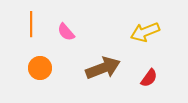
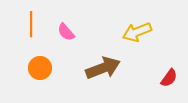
yellow arrow: moved 8 px left
red semicircle: moved 20 px right
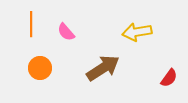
yellow arrow: rotated 12 degrees clockwise
brown arrow: rotated 12 degrees counterclockwise
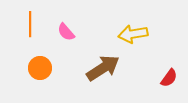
orange line: moved 1 px left
yellow arrow: moved 4 px left, 2 px down
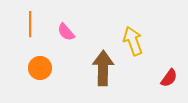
yellow arrow: moved 7 px down; rotated 80 degrees clockwise
brown arrow: rotated 56 degrees counterclockwise
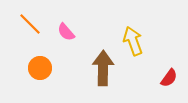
orange line: rotated 45 degrees counterclockwise
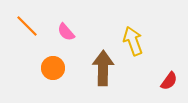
orange line: moved 3 px left, 2 px down
orange circle: moved 13 px right
red semicircle: moved 3 px down
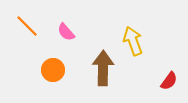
orange circle: moved 2 px down
